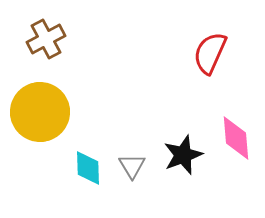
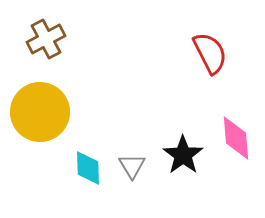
red semicircle: rotated 129 degrees clockwise
black star: rotated 15 degrees counterclockwise
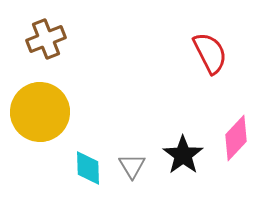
brown cross: rotated 6 degrees clockwise
pink diamond: rotated 48 degrees clockwise
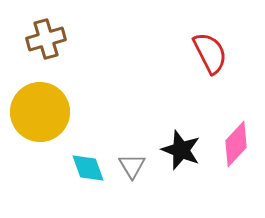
brown cross: rotated 6 degrees clockwise
pink diamond: moved 6 px down
black star: moved 2 px left, 5 px up; rotated 15 degrees counterclockwise
cyan diamond: rotated 18 degrees counterclockwise
